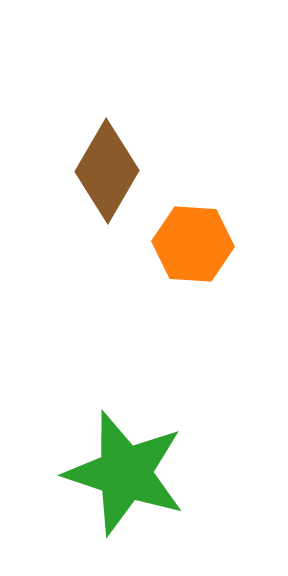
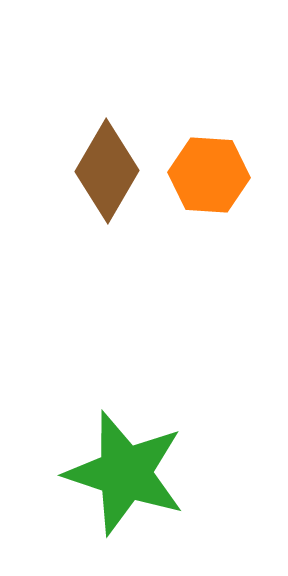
orange hexagon: moved 16 px right, 69 px up
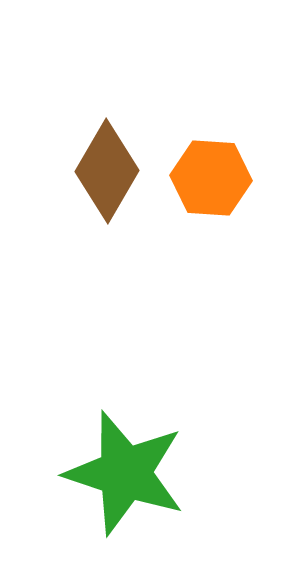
orange hexagon: moved 2 px right, 3 px down
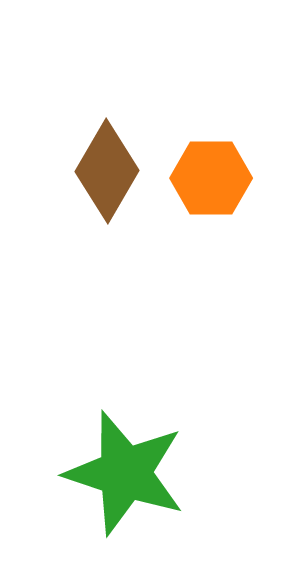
orange hexagon: rotated 4 degrees counterclockwise
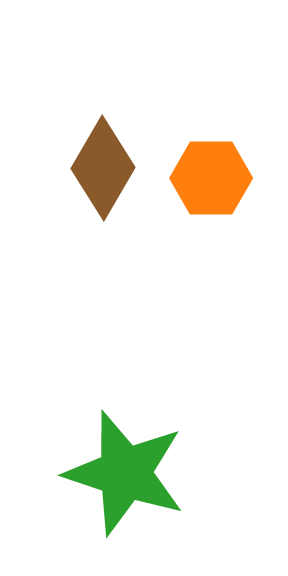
brown diamond: moved 4 px left, 3 px up
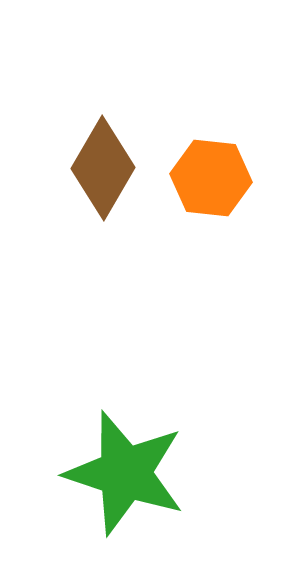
orange hexagon: rotated 6 degrees clockwise
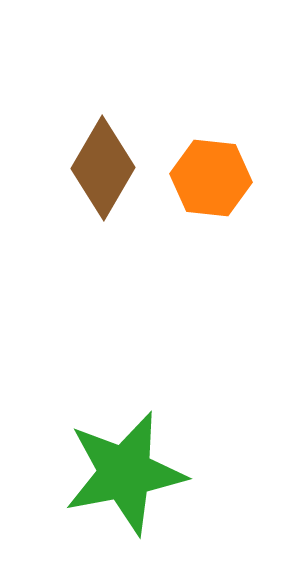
green star: rotated 29 degrees counterclockwise
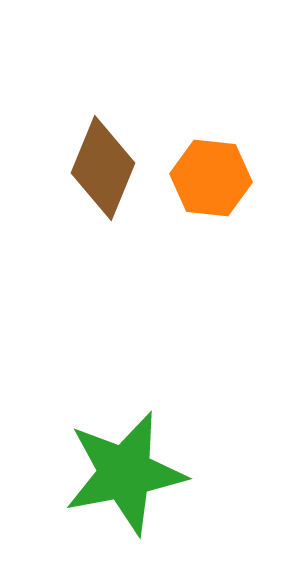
brown diamond: rotated 8 degrees counterclockwise
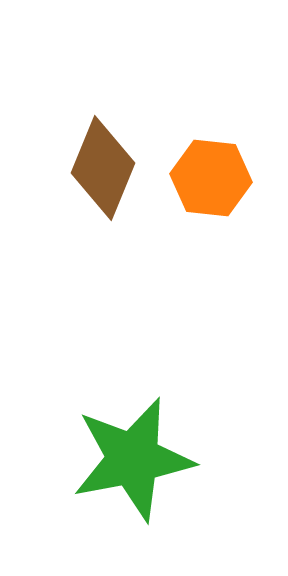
green star: moved 8 px right, 14 px up
